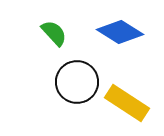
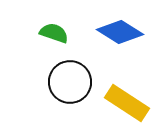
green semicircle: rotated 28 degrees counterclockwise
black circle: moved 7 px left
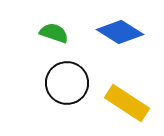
black circle: moved 3 px left, 1 px down
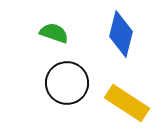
blue diamond: moved 1 px right, 2 px down; rotated 72 degrees clockwise
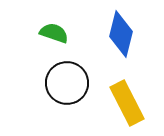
yellow rectangle: rotated 30 degrees clockwise
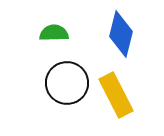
green semicircle: rotated 20 degrees counterclockwise
yellow rectangle: moved 11 px left, 8 px up
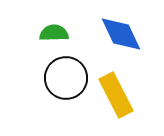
blue diamond: rotated 39 degrees counterclockwise
black circle: moved 1 px left, 5 px up
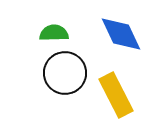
black circle: moved 1 px left, 5 px up
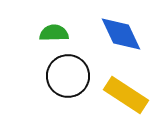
black circle: moved 3 px right, 3 px down
yellow rectangle: moved 10 px right; rotated 30 degrees counterclockwise
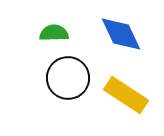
black circle: moved 2 px down
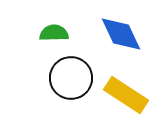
black circle: moved 3 px right
